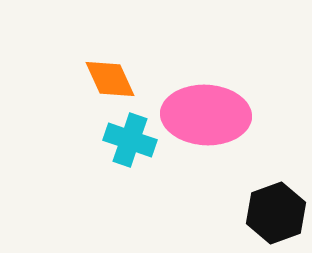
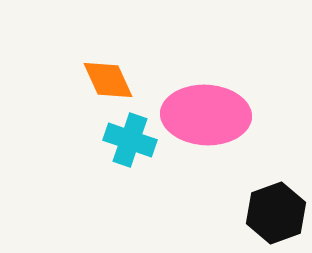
orange diamond: moved 2 px left, 1 px down
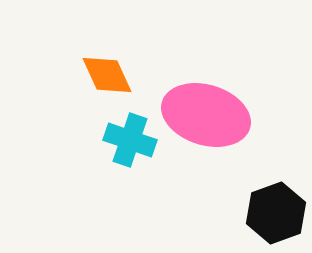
orange diamond: moved 1 px left, 5 px up
pink ellipse: rotated 14 degrees clockwise
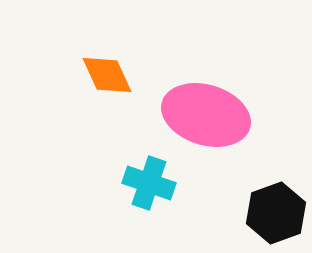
cyan cross: moved 19 px right, 43 px down
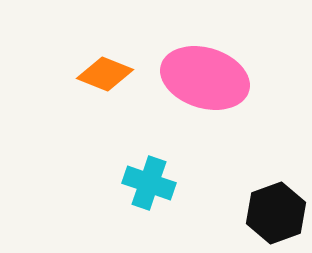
orange diamond: moved 2 px left, 1 px up; rotated 44 degrees counterclockwise
pink ellipse: moved 1 px left, 37 px up
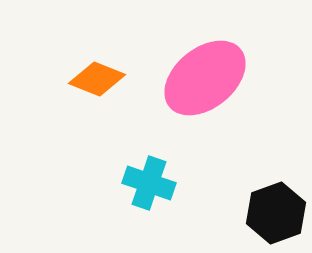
orange diamond: moved 8 px left, 5 px down
pink ellipse: rotated 56 degrees counterclockwise
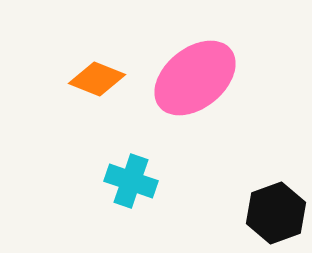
pink ellipse: moved 10 px left
cyan cross: moved 18 px left, 2 px up
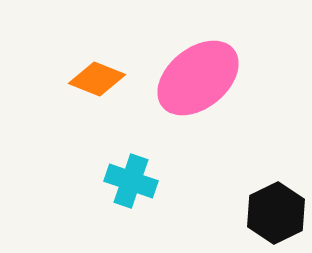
pink ellipse: moved 3 px right
black hexagon: rotated 6 degrees counterclockwise
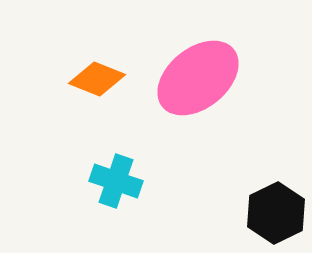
cyan cross: moved 15 px left
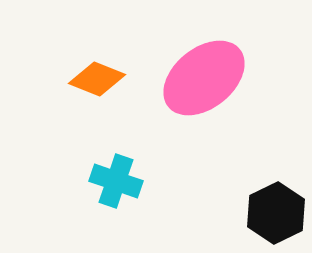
pink ellipse: moved 6 px right
